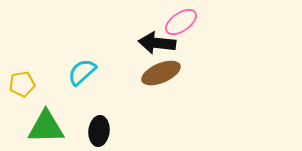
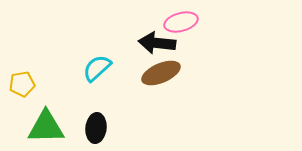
pink ellipse: rotated 20 degrees clockwise
cyan semicircle: moved 15 px right, 4 px up
black ellipse: moved 3 px left, 3 px up
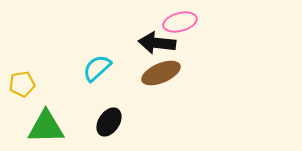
pink ellipse: moved 1 px left
black ellipse: moved 13 px right, 6 px up; rotated 28 degrees clockwise
